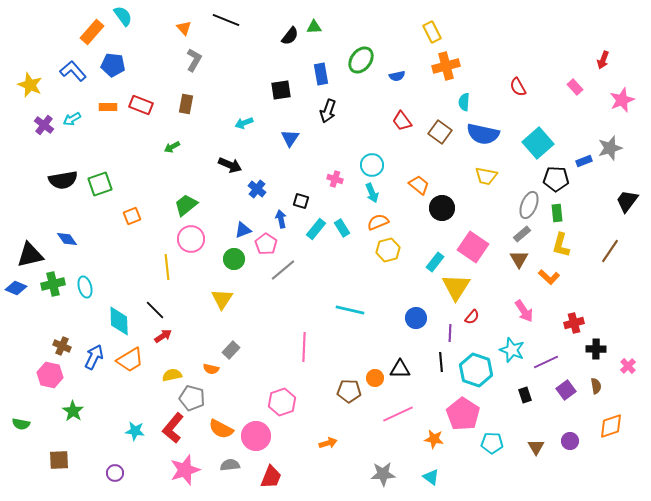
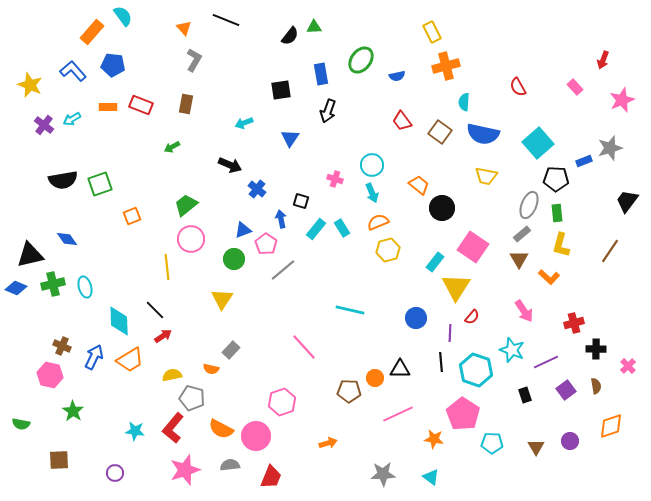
pink line at (304, 347): rotated 44 degrees counterclockwise
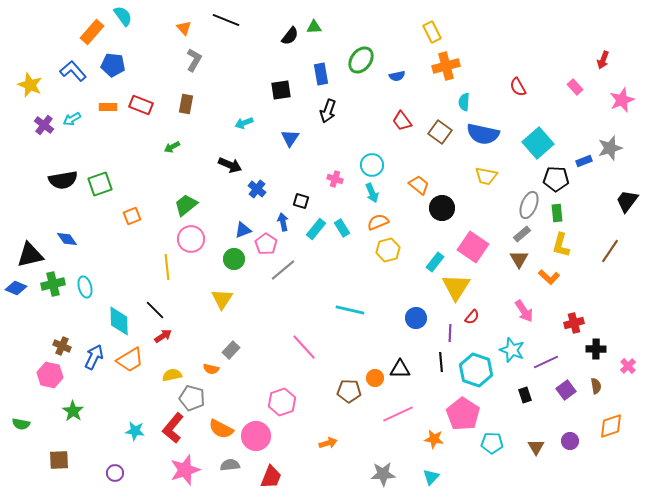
blue arrow at (281, 219): moved 2 px right, 3 px down
cyan triangle at (431, 477): rotated 36 degrees clockwise
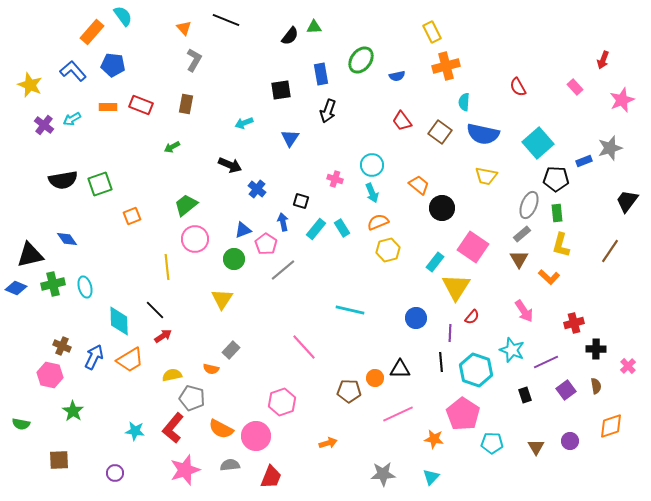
pink circle at (191, 239): moved 4 px right
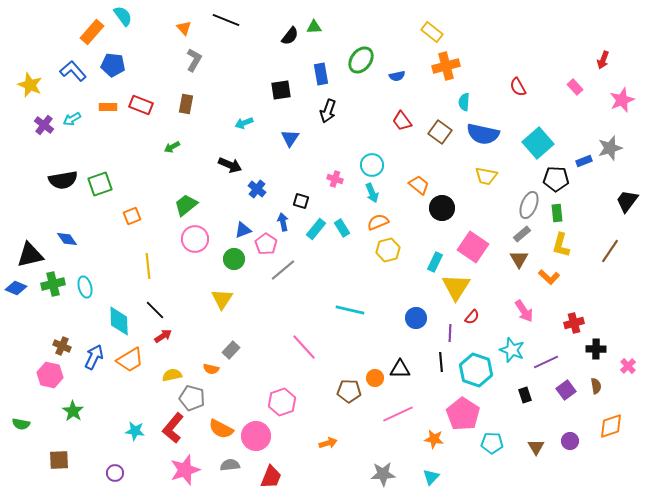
yellow rectangle at (432, 32): rotated 25 degrees counterclockwise
cyan rectangle at (435, 262): rotated 12 degrees counterclockwise
yellow line at (167, 267): moved 19 px left, 1 px up
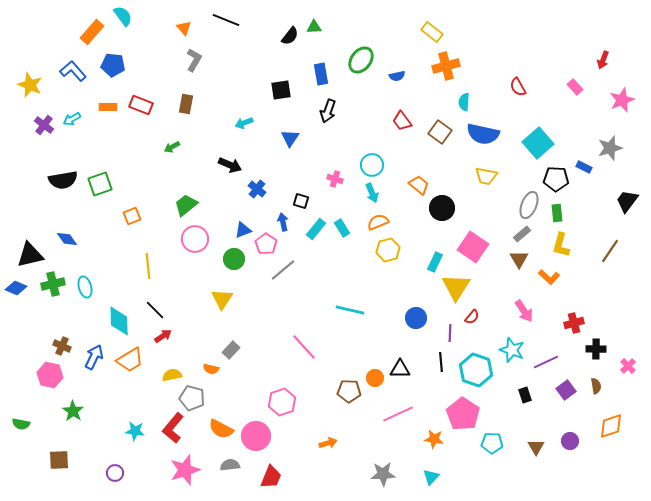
blue rectangle at (584, 161): moved 6 px down; rotated 49 degrees clockwise
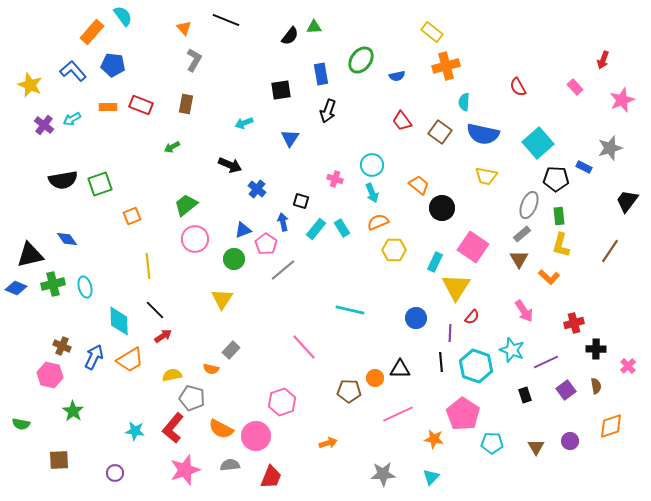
green rectangle at (557, 213): moved 2 px right, 3 px down
yellow hexagon at (388, 250): moved 6 px right; rotated 15 degrees clockwise
cyan hexagon at (476, 370): moved 4 px up
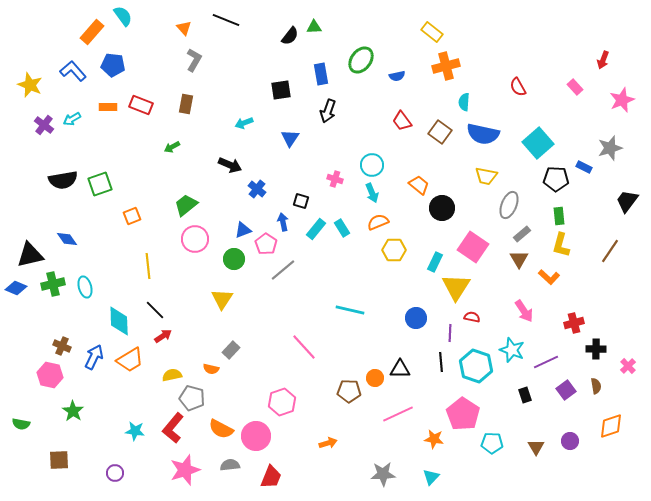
gray ellipse at (529, 205): moved 20 px left
red semicircle at (472, 317): rotated 119 degrees counterclockwise
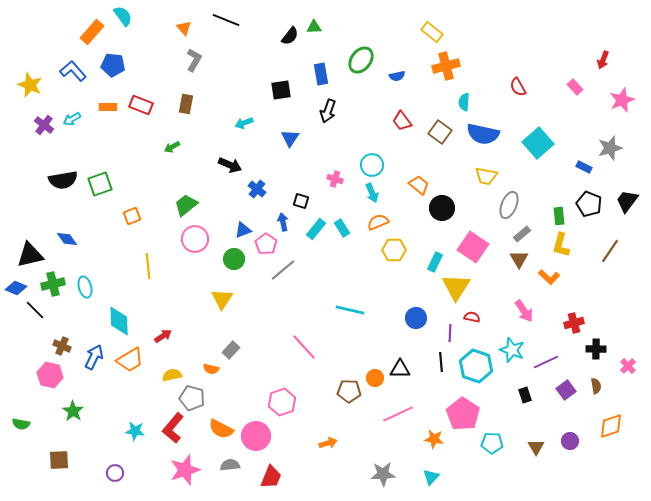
black pentagon at (556, 179): moved 33 px right, 25 px down; rotated 20 degrees clockwise
black line at (155, 310): moved 120 px left
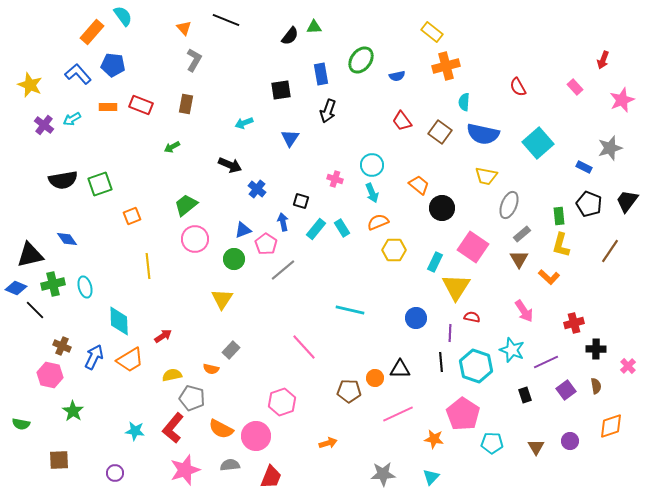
blue L-shape at (73, 71): moved 5 px right, 3 px down
